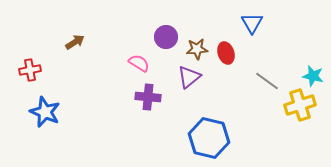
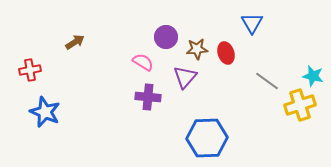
pink semicircle: moved 4 px right, 1 px up
purple triangle: moved 4 px left; rotated 10 degrees counterclockwise
blue hexagon: moved 2 px left; rotated 15 degrees counterclockwise
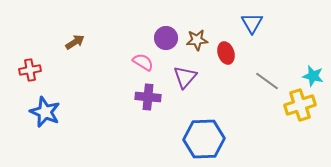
purple circle: moved 1 px down
brown star: moved 9 px up
blue hexagon: moved 3 px left, 1 px down
